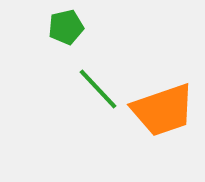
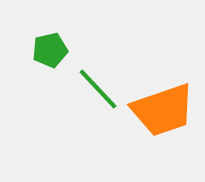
green pentagon: moved 16 px left, 23 px down
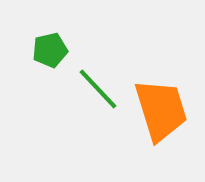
orange trapezoid: moved 2 px left; rotated 88 degrees counterclockwise
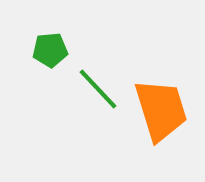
green pentagon: rotated 8 degrees clockwise
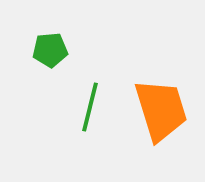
green line: moved 8 px left, 18 px down; rotated 57 degrees clockwise
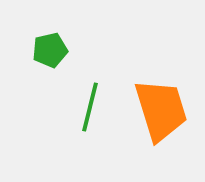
green pentagon: rotated 8 degrees counterclockwise
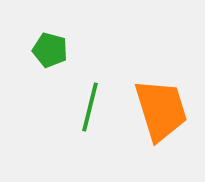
green pentagon: rotated 28 degrees clockwise
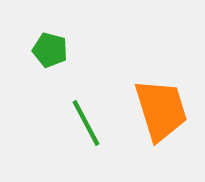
green line: moved 4 px left, 16 px down; rotated 42 degrees counterclockwise
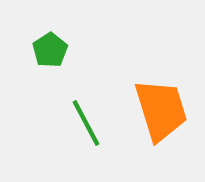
green pentagon: rotated 24 degrees clockwise
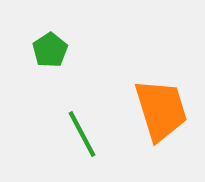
green line: moved 4 px left, 11 px down
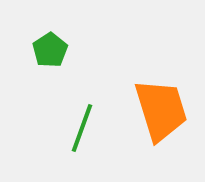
green line: moved 6 px up; rotated 48 degrees clockwise
